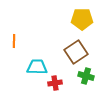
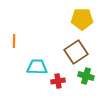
red cross: moved 3 px right, 2 px up
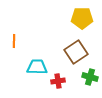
yellow pentagon: moved 1 px up
green cross: moved 4 px right, 1 px down
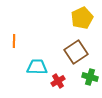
yellow pentagon: rotated 25 degrees counterclockwise
red cross: rotated 24 degrees counterclockwise
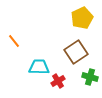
orange line: rotated 40 degrees counterclockwise
cyan trapezoid: moved 2 px right
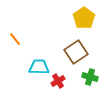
yellow pentagon: moved 2 px right; rotated 10 degrees counterclockwise
orange line: moved 1 px right, 2 px up
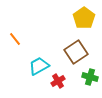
cyan trapezoid: moved 1 px up; rotated 30 degrees counterclockwise
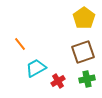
orange line: moved 5 px right, 5 px down
brown square: moved 7 px right; rotated 15 degrees clockwise
cyan trapezoid: moved 3 px left, 2 px down
green cross: moved 3 px left, 2 px down; rotated 28 degrees counterclockwise
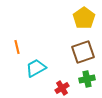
orange line: moved 3 px left, 3 px down; rotated 24 degrees clockwise
red cross: moved 4 px right, 7 px down
